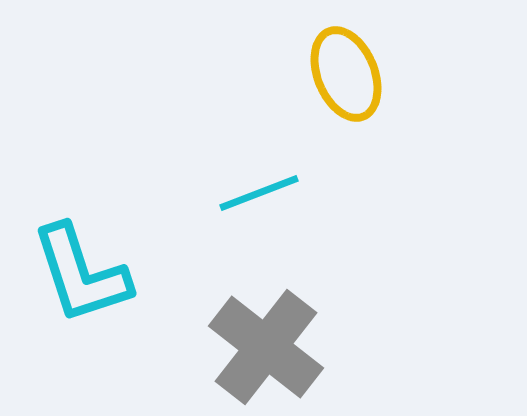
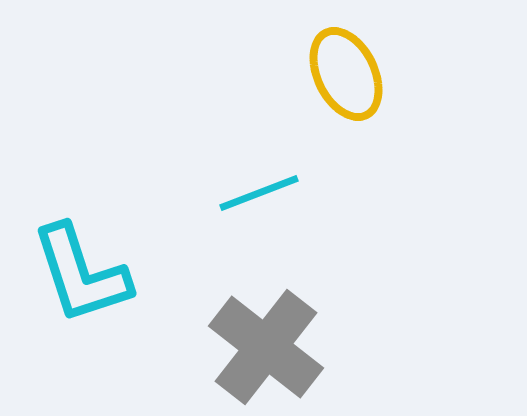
yellow ellipse: rotated 4 degrees counterclockwise
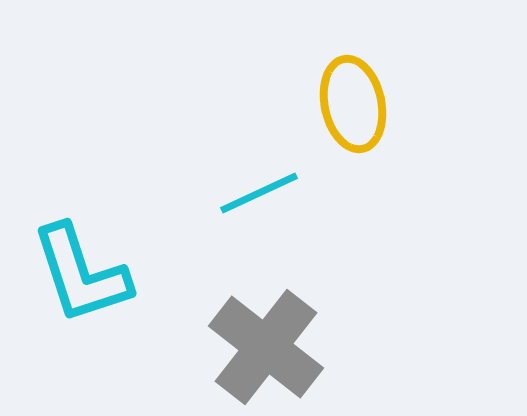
yellow ellipse: moved 7 px right, 30 px down; rotated 14 degrees clockwise
cyan line: rotated 4 degrees counterclockwise
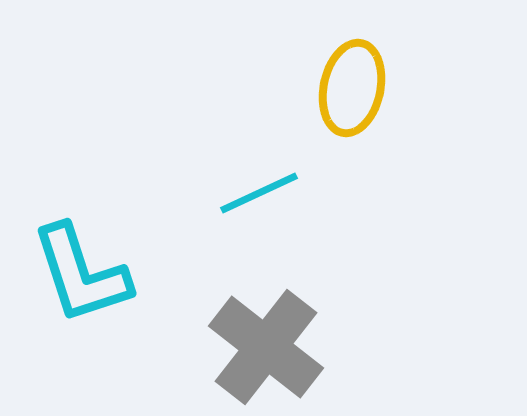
yellow ellipse: moved 1 px left, 16 px up; rotated 24 degrees clockwise
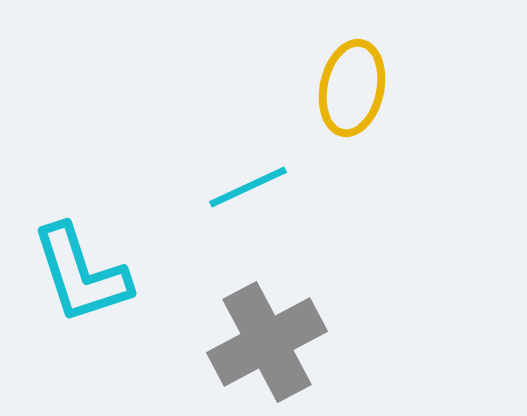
cyan line: moved 11 px left, 6 px up
gray cross: moved 1 px right, 5 px up; rotated 24 degrees clockwise
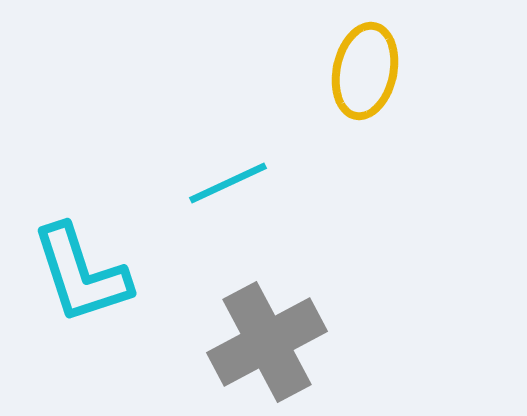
yellow ellipse: moved 13 px right, 17 px up
cyan line: moved 20 px left, 4 px up
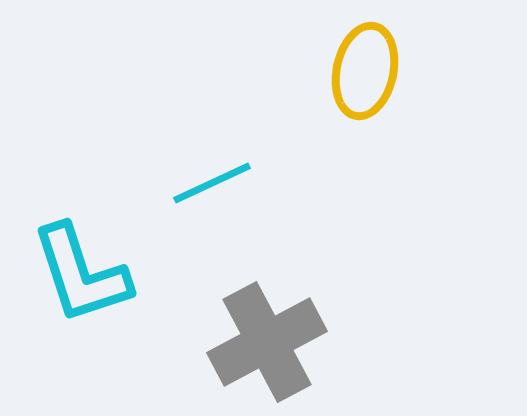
cyan line: moved 16 px left
